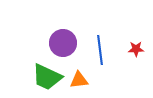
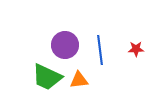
purple circle: moved 2 px right, 2 px down
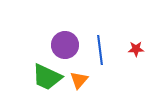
orange triangle: rotated 42 degrees counterclockwise
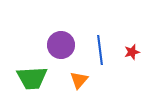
purple circle: moved 4 px left
red star: moved 4 px left, 3 px down; rotated 14 degrees counterclockwise
green trapezoid: moved 15 px left, 1 px down; rotated 28 degrees counterclockwise
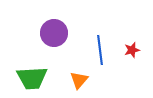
purple circle: moved 7 px left, 12 px up
red star: moved 2 px up
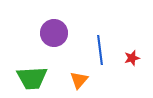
red star: moved 8 px down
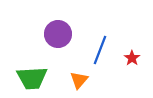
purple circle: moved 4 px right, 1 px down
blue line: rotated 28 degrees clockwise
red star: rotated 21 degrees counterclockwise
